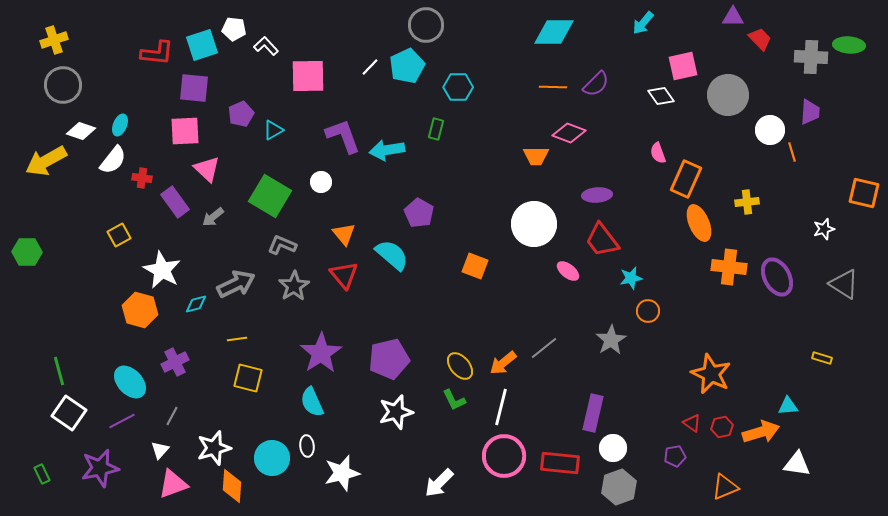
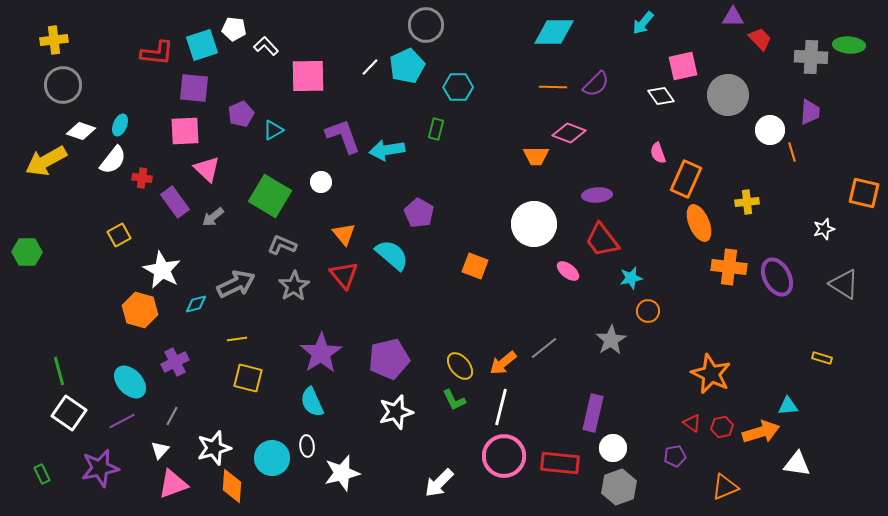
yellow cross at (54, 40): rotated 12 degrees clockwise
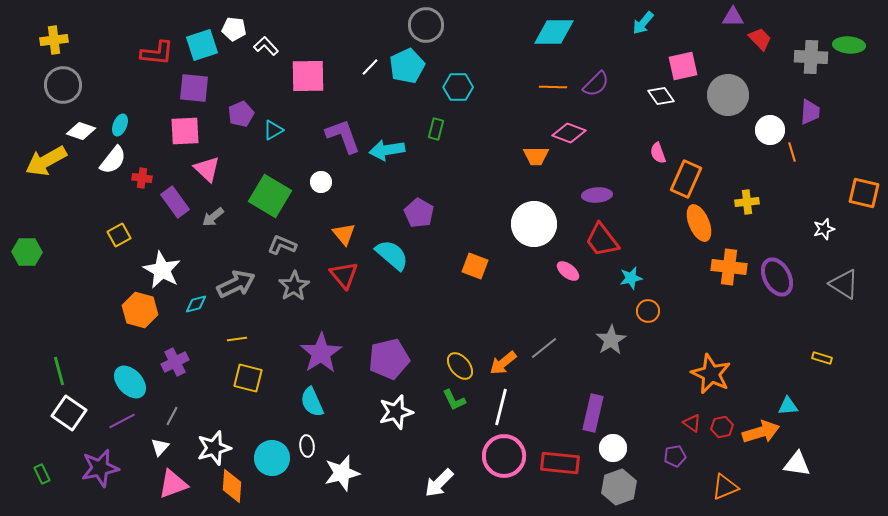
white triangle at (160, 450): moved 3 px up
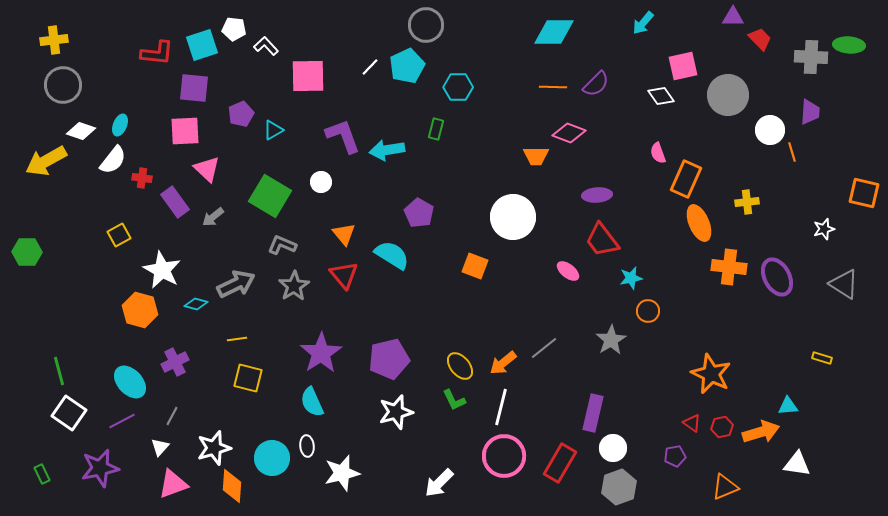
white circle at (534, 224): moved 21 px left, 7 px up
cyan semicircle at (392, 255): rotated 9 degrees counterclockwise
cyan diamond at (196, 304): rotated 30 degrees clockwise
red rectangle at (560, 463): rotated 66 degrees counterclockwise
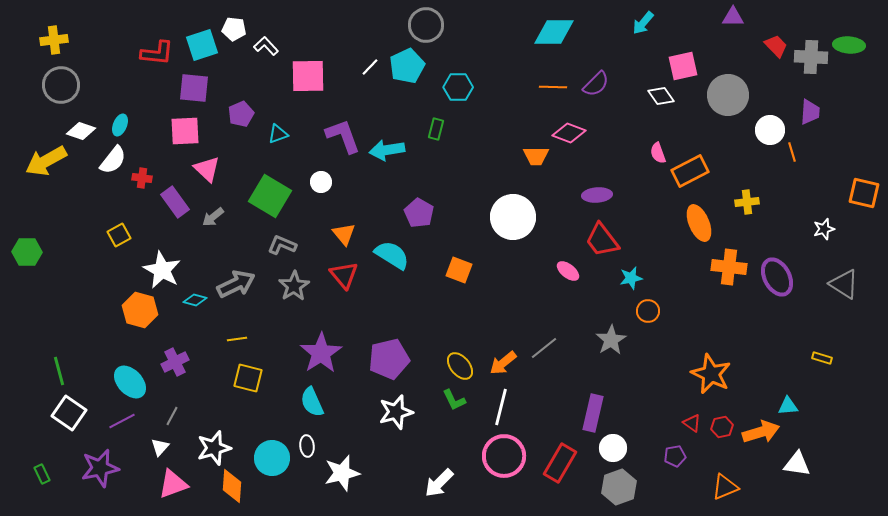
red trapezoid at (760, 39): moved 16 px right, 7 px down
gray circle at (63, 85): moved 2 px left
cyan triangle at (273, 130): moved 5 px right, 4 px down; rotated 10 degrees clockwise
orange rectangle at (686, 179): moved 4 px right, 8 px up; rotated 39 degrees clockwise
orange square at (475, 266): moved 16 px left, 4 px down
cyan diamond at (196, 304): moved 1 px left, 4 px up
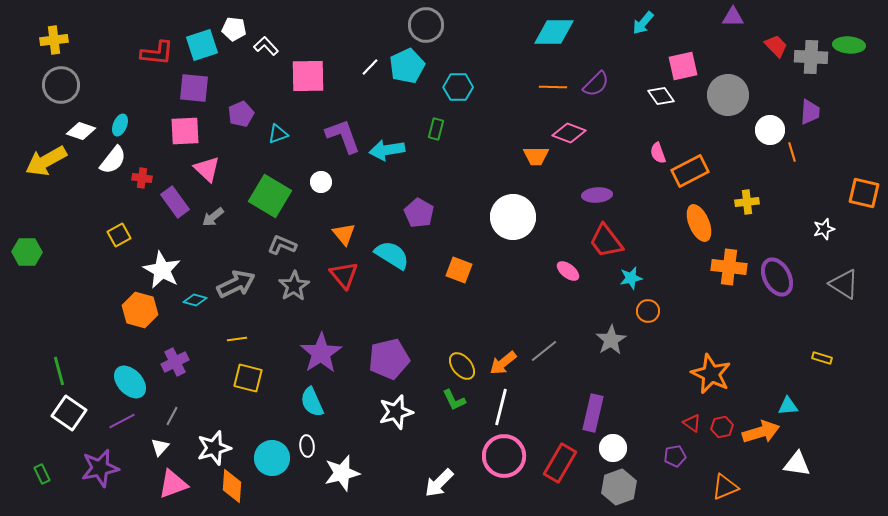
red trapezoid at (602, 240): moved 4 px right, 1 px down
gray line at (544, 348): moved 3 px down
yellow ellipse at (460, 366): moved 2 px right
